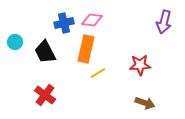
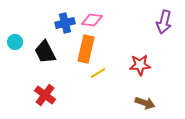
blue cross: moved 1 px right
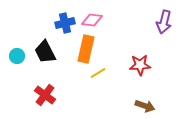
cyan circle: moved 2 px right, 14 px down
brown arrow: moved 3 px down
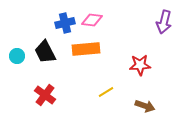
orange rectangle: rotated 72 degrees clockwise
yellow line: moved 8 px right, 19 px down
